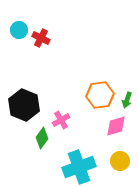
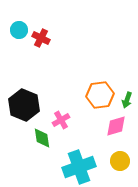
green diamond: rotated 45 degrees counterclockwise
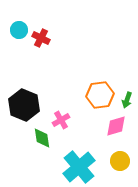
cyan cross: rotated 20 degrees counterclockwise
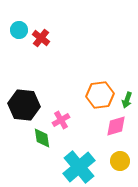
red cross: rotated 12 degrees clockwise
black hexagon: rotated 16 degrees counterclockwise
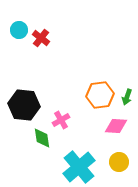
green arrow: moved 3 px up
pink diamond: rotated 20 degrees clockwise
yellow circle: moved 1 px left, 1 px down
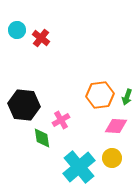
cyan circle: moved 2 px left
yellow circle: moved 7 px left, 4 px up
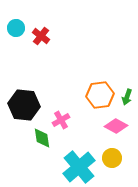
cyan circle: moved 1 px left, 2 px up
red cross: moved 2 px up
pink diamond: rotated 25 degrees clockwise
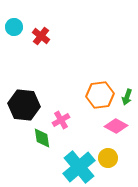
cyan circle: moved 2 px left, 1 px up
yellow circle: moved 4 px left
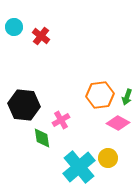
pink diamond: moved 2 px right, 3 px up
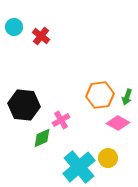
green diamond: rotated 75 degrees clockwise
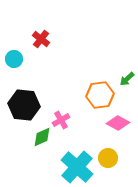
cyan circle: moved 32 px down
red cross: moved 3 px down
green arrow: moved 18 px up; rotated 28 degrees clockwise
green diamond: moved 1 px up
cyan cross: moved 2 px left; rotated 8 degrees counterclockwise
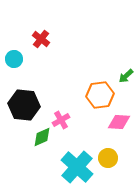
green arrow: moved 1 px left, 3 px up
pink diamond: moved 1 px right, 1 px up; rotated 25 degrees counterclockwise
